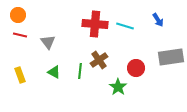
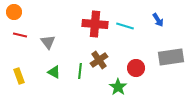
orange circle: moved 4 px left, 3 px up
yellow rectangle: moved 1 px left, 1 px down
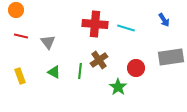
orange circle: moved 2 px right, 2 px up
blue arrow: moved 6 px right
cyan line: moved 1 px right, 2 px down
red line: moved 1 px right, 1 px down
yellow rectangle: moved 1 px right
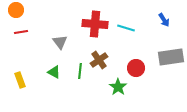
red line: moved 4 px up; rotated 24 degrees counterclockwise
gray triangle: moved 12 px right
yellow rectangle: moved 4 px down
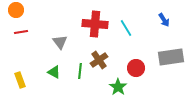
cyan line: rotated 42 degrees clockwise
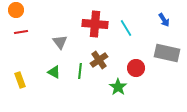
gray rectangle: moved 4 px left, 4 px up; rotated 20 degrees clockwise
